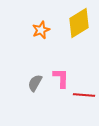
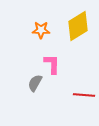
yellow diamond: moved 1 px left, 3 px down
orange star: rotated 24 degrees clockwise
pink L-shape: moved 9 px left, 14 px up
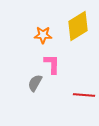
orange star: moved 2 px right, 5 px down
